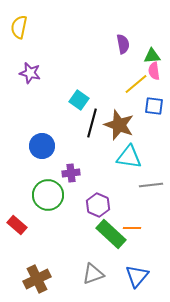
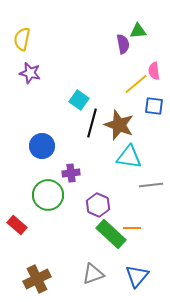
yellow semicircle: moved 3 px right, 12 px down
green triangle: moved 14 px left, 25 px up
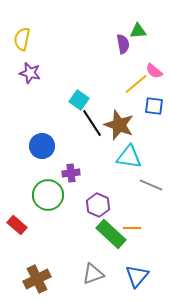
pink semicircle: rotated 42 degrees counterclockwise
black line: rotated 48 degrees counterclockwise
gray line: rotated 30 degrees clockwise
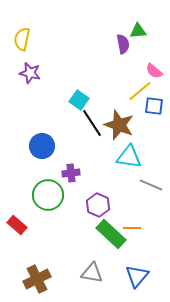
yellow line: moved 4 px right, 7 px down
gray triangle: moved 1 px left, 1 px up; rotated 30 degrees clockwise
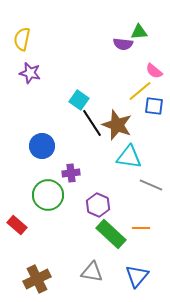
green triangle: moved 1 px right, 1 px down
purple semicircle: rotated 108 degrees clockwise
brown star: moved 2 px left
orange line: moved 9 px right
gray triangle: moved 1 px up
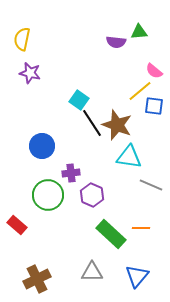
purple semicircle: moved 7 px left, 2 px up
purple hexagon: moved 6 px left, 10 px up
gray triangle: rotated 10 degrees counterclockwise
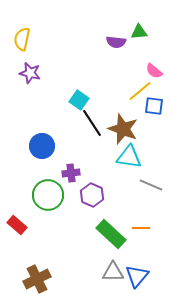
brown star: moved 6 px right, 4 px down
gray triangle: moved 21 px right
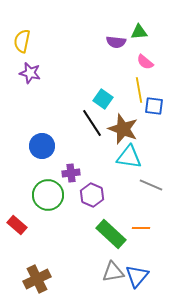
yellow semicircle: moved 2 px down
pink semicircle: moved 9 px left, 9 px up
yellow line: moved 1 px left, 1 px up; rotated 60 degrees counterclockwise
cyan square: moved 24 px right, 1 px up
gray triangle: rotated 10 degrees counterclockwise
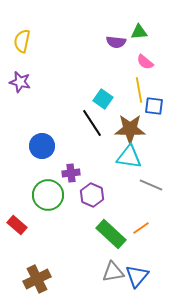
purple star: moved 10 px left, 9 px down
brown star: moved 7 px right; rotated 20 degrees counterclockwise
orange line: rotated 36 degrees counterclockwise
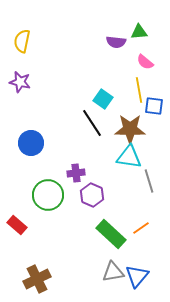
blue circle: moved 11 px left, 3 px up
purple cross: moved 5 px right
gray line: moved 2 px left, 4 px up; rotated 50 degrees clockwise
